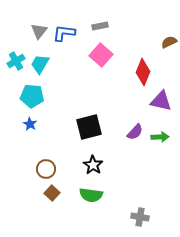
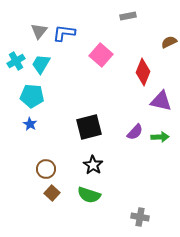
gray rectangle: moved 28 px right, 10 px up
cyan trapezoid: moved 1 px right
green semicircle: moved 2 px left; rotated 10 degrees clockwise
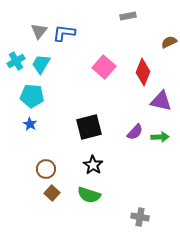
pink square: moved 3 px right, 12 px down
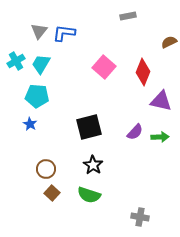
cyan pentagon: moved 5 px right
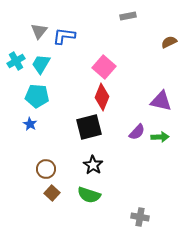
blue L-shape: moved 3 px down
red diamond: moved 41 px left, 25 px down
purple semicircle: moved 2 px right
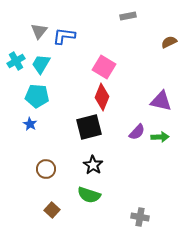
pink square: rotated 10 degrees counterclockwise
brown square: moved 17 px down
